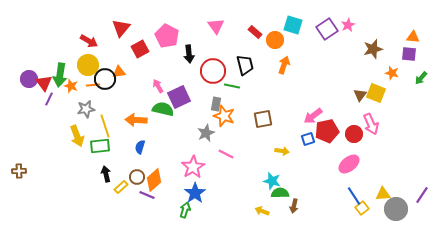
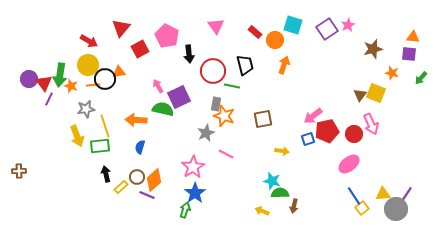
purple line at (422, 195): moved 16 px left
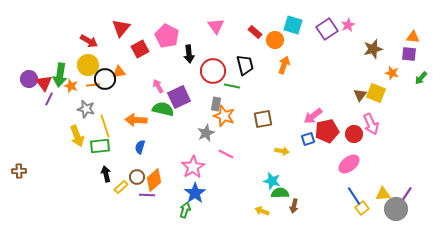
gray star at (86, 109): rotated 24 degrees clockwise
purple line at (147, 195): rotated 21 degrees counterclockwise
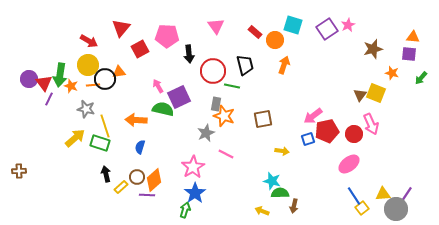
pink pentagon at (167, 36): rotated 25 degrees counterclockwise
yellow arrow at (77, 136): moved 2 px left, 2 px down; rotated 110 degrees counterclockwise
green rectangle at (100, 146): moved 3 px up; rotated 24 degrees clockwise
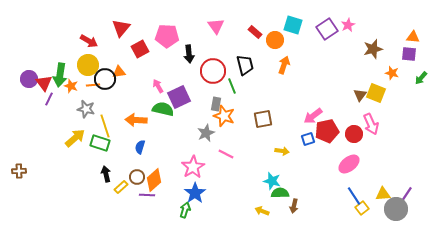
green line at (232, 86): rotated 56 degrees clockwise
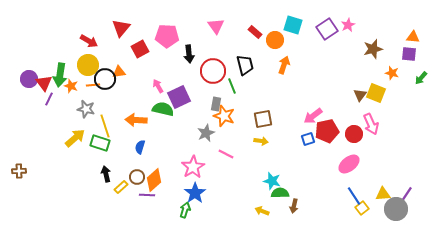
yellow arrow at (282, 151): moved 21 px left, 10 px up
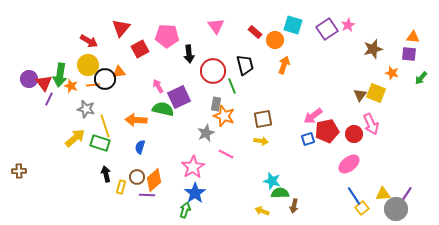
yellow rectangle at (121, 187): rotated 32 degrees counterclockwise
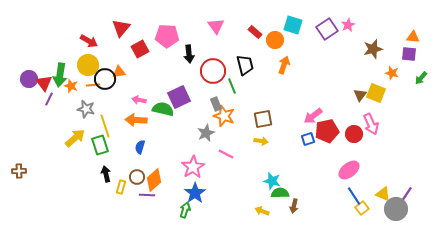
pink arrow at (158, 86): moved 19 px left, 14 px down; rotated 48 degrees counterclockwise
gray rectangle at (216, 104): rotated 32 degrees counterclockwise
green rectangle at (100, 143): moved 2 px down; rotated 54 degrees clockwise
pink ellipse at (349, 164): moved 6 px down
yellow triangle at (383, 194): rotated 28 degrees clockwise
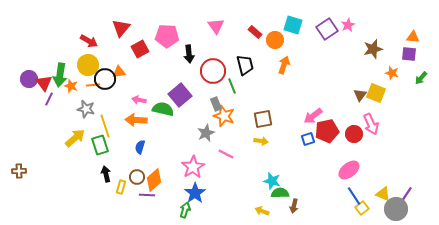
purple square at (179, 97): moved 1 px right, 2 px up; rotated 15 degrees counterclockwise
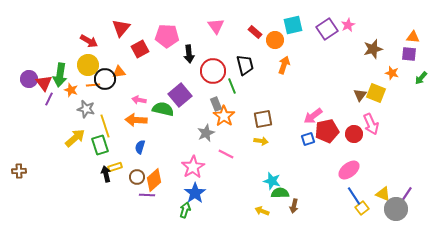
cyan square at (293, 25): rotated 30 degrees counterclockwise
orange star at (71, 86): moved 4 px down
orange star at (224, 116): rotated 15 degrees clockwise
yellow rectangle at (121, 187): moved 6 px left, 20 px up; rotated 56 degrees clockwise
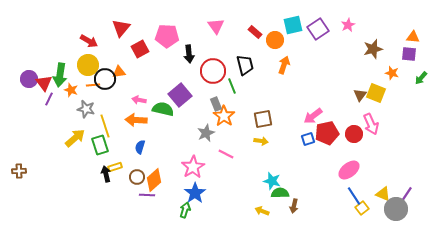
purple square at (327, 29): moved 9 px left
red pentagon at (327, 131): moved 2 px down
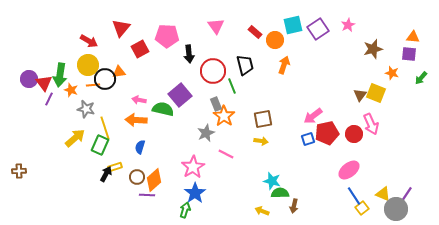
yellow line at (105, 126): moved 2 px down
green rectangle at (100, 145): rotated 42 degrees clockwise
black arrow at (106, 174): rotated 42 degrees clockwise
